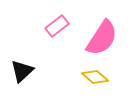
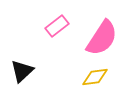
yellow diamond: rotated 48 degrees counterclockwise
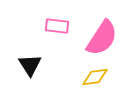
pink rectangle: rotated 45 degrees clockwise
black triangle: moved 8 px right, 6 px up; rotated 20 degrees counterclockwise
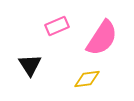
pink rectangle: rotated 30 degrees counterclockwise
yellow diamond: moved 8 px left, 2 px down
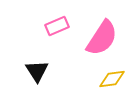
black triangle: moved 7 px right, 6 px down
yellow diamond: moved 25 px right
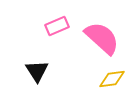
pink semicircle: rotated 81 degrees counterclockwise
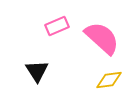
yellow diamond: moved 3 px left, 1 px down
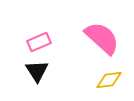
pink rectangle: moved 18 px left, 16 px down
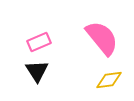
pink semicircle: rotated 9 degrees clockwise
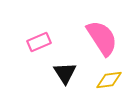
pink semicircle: rotated 6 degrees clockwise
black triangle: moved 28 px right, 2 px down
